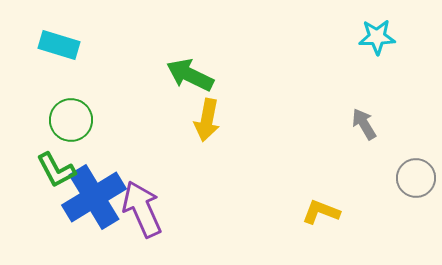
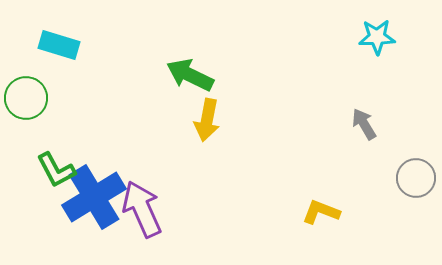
green circle: moved 45 px left, 22 px up
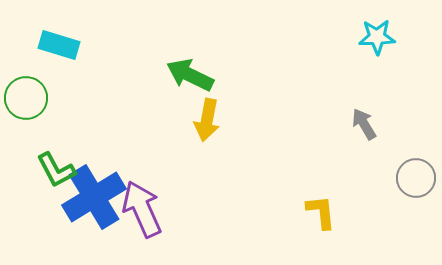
yellow L-shape: rotated 63 degrees clockwise
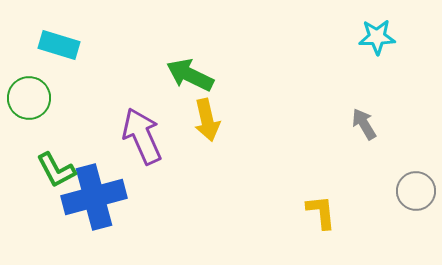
green circle: moved 3 px right
yellow arrow: rotated 24 degrees counterclockwise
gray circle: moved 13 px down
blue cross: rotated 16 degrees clockwise
purple arrow: moved 73 px up
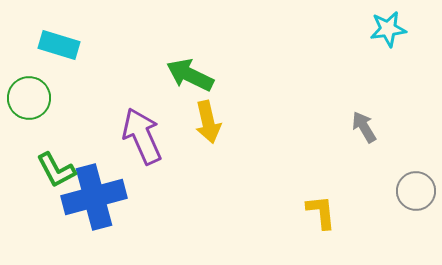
cyan star: moved 11 px right, 8 px up; rotated 6 degrees counterclockwise
yellow arrow: moved 1 px right, 2 px down
gray arrow: moved 3 px down
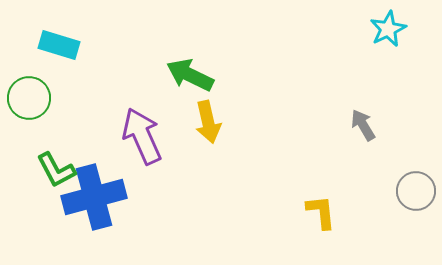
cyan star: rotated 18 degrees counterclockwise
gray arrow: moved 1 px left, 2 px up
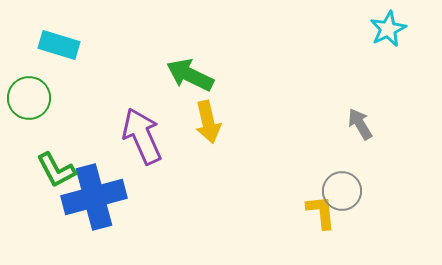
gray arrow: moved 3 px left, 1 px up
gray circle: moved 74 px left
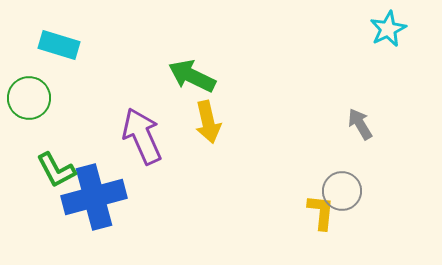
green arrow: moved 2 px right, 1 px down
yellow L-shape: rotated 12 degrees clockwise
